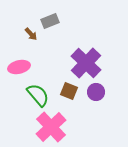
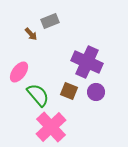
purple cross: moved 1 px right, 1 px up; rotated 20 degrees counterclockwise
pink ellipse: moved 5 px down; rotated 40 degrees counterclockwise
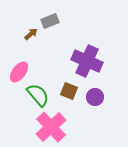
brown arrow: rotated 88 degrees counterclockwise
purple cross: moved 1 px up
purple circle: moved 1 px left, 5 px down
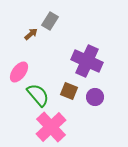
gray rectangle: rotated 36 degrees counterclockwise
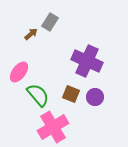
gray rectangle: moved 1 px down
brown square: moved 2 px right, 3 px down
pink cross: moved 2 px right; rotated 12 degrees clockwise
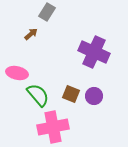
gray rectangle: moved 3 px left, 10 px up
purple cross: moved 7 px right, 9 px up
pink ellipse: moved 2 px left, 1 px down; rotated 65 degrees clockwise
purple circle: moved 1 px left, 1 px up
pink cross: rotated 20 degrees clockwise
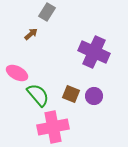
pink ellipse: rotated 15 degrees clockwise
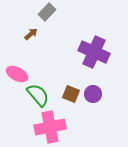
gray rectangle: rotated 12 degrees clockwise
pink ellipse: moved 1 px down
purple circle: moved 1 px left, 2 px up
pink cross: moved 3 px left
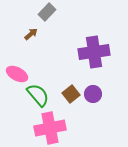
purple cross: rotated 32 degrees counterclockwise
brown square: rotated 30 degrees clockwise
pink cross: moved 1 px down
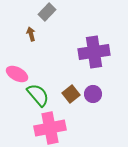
brown arrow: rotated 64 degrees counterclockwise
